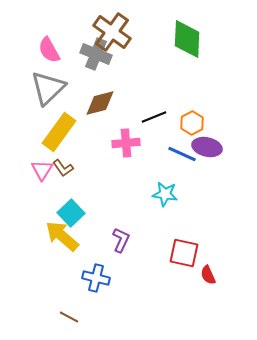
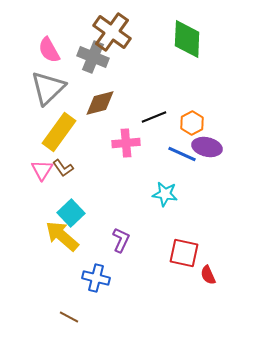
gray cross: moved 3 px left, 3 px down
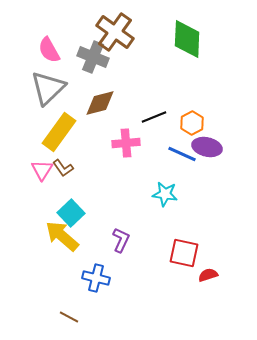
brown cross: moved 3 px right
red semicircle: rotated 96 degrees clockwise
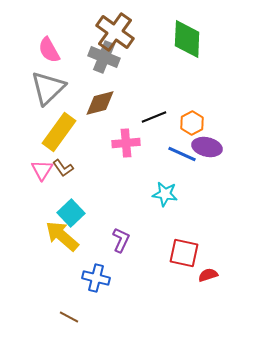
gray cross: moved 11 px right
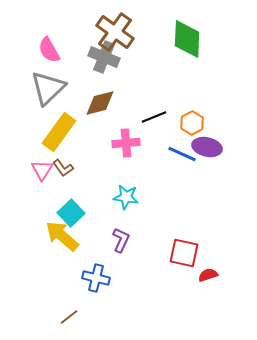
cyan star: moved 39 px left, 3 px down
brown line: rotated 66 degrees counterclockwise
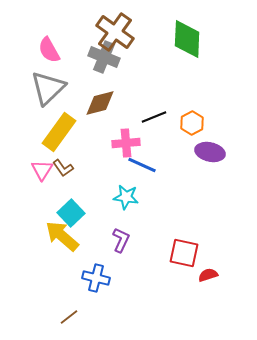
purple ellipse: moved 3 px right, 5 px down
blue line: moved 40 px left, 11 px down
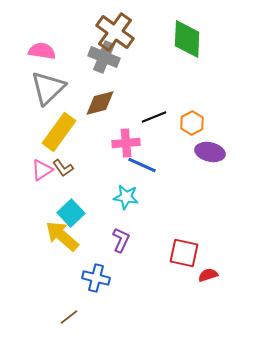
pink semicircle: moved 7 px left, 1 px down; rotated 128 degrees clockwise
pink triangle: rotated 25 degrees clockwise
